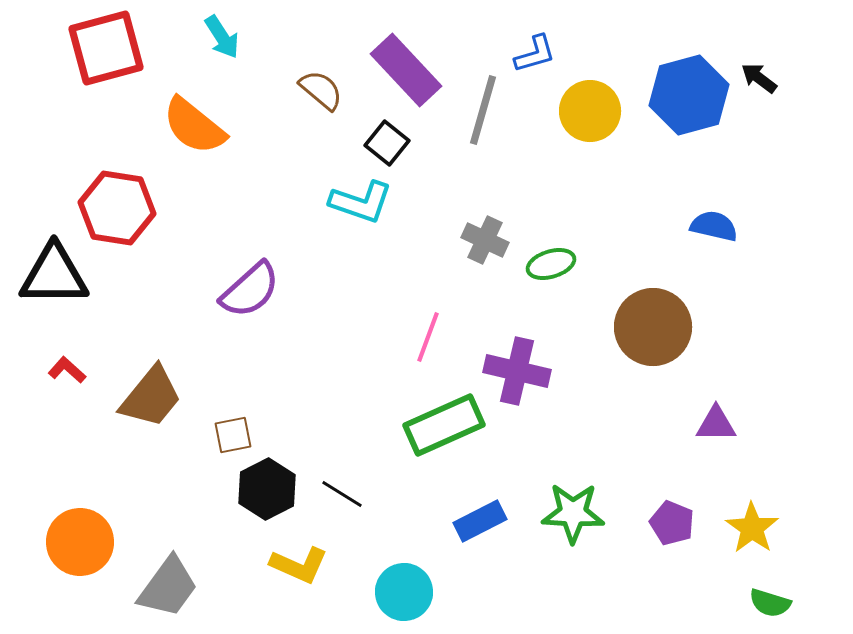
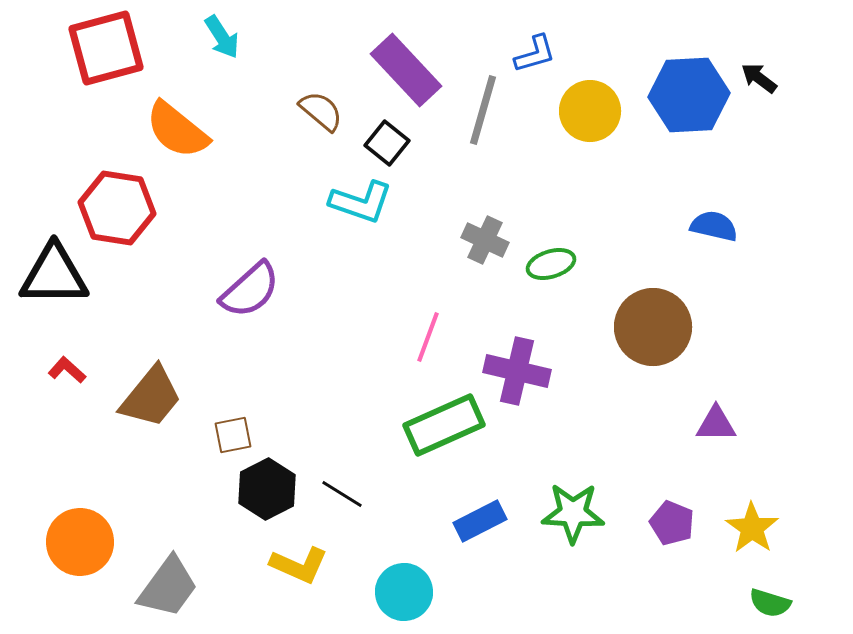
brown semicircle: moved 21 px down
blue hexagon: rotated 12 degrees clockwise
orange semicircle: moved 17 px left, 4 px down
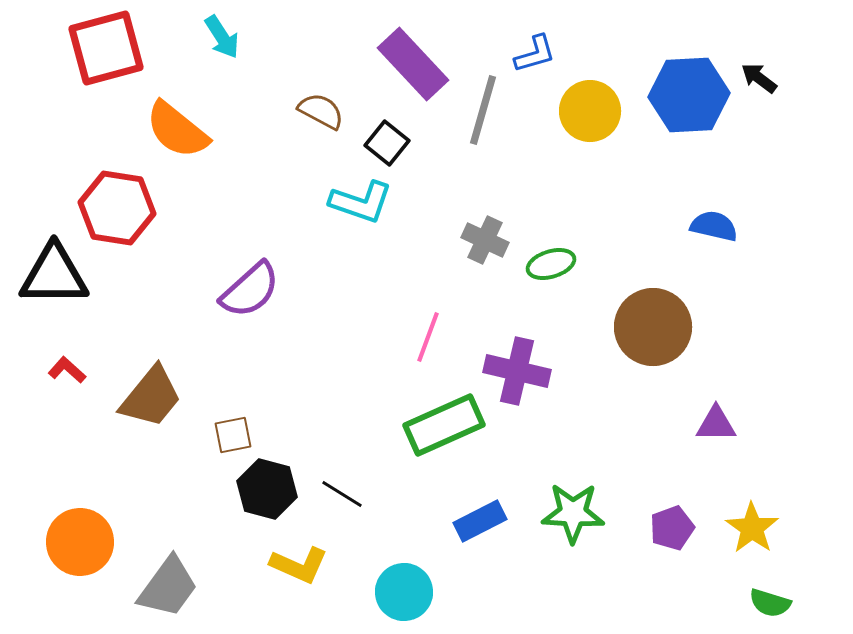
purple rectangle: moved 7 px right, 6 px up
brown semicircle: rotated 12 degrees counterclockwise
black hexagon: rotated 18 degrees counterclockwise
purple pentagon: moved 5 px down; rotated 30 degrees clockwise
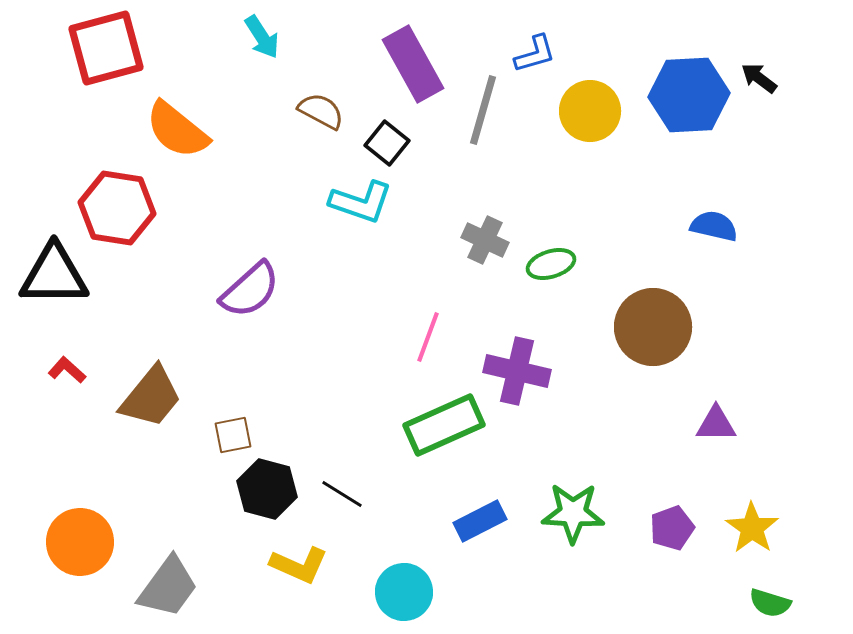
cyan arrow: moved 40 px right
purple rectangle: rotated 14 degrees clockwise
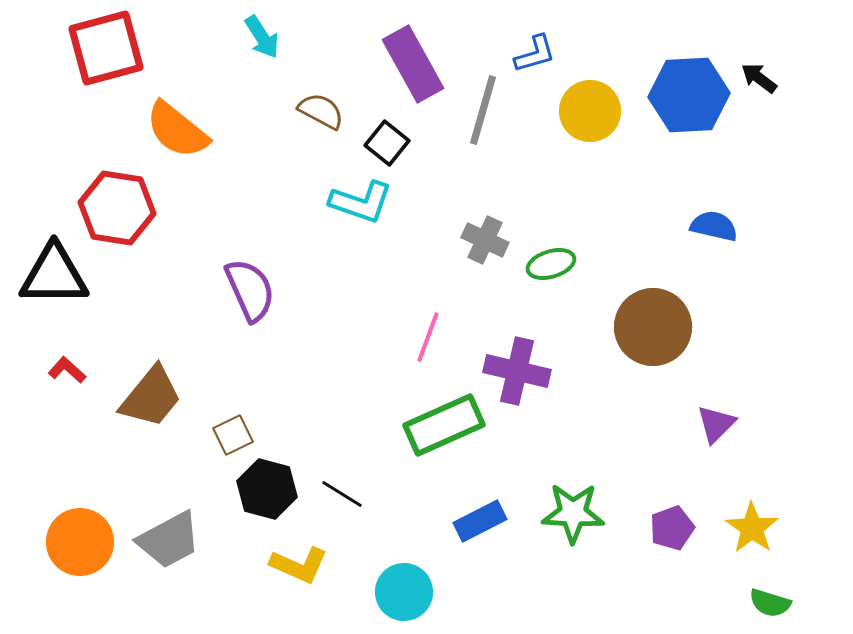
purple semicircle: rotated 72 degrees counterclockwise
purple triangle: rotated 45 degrees counterclockwise
brown square: rotated 15 degrees counterclockwise
gray trapezoid: moved 1 px right, 47 px up; rotated 26 degrees clockwise
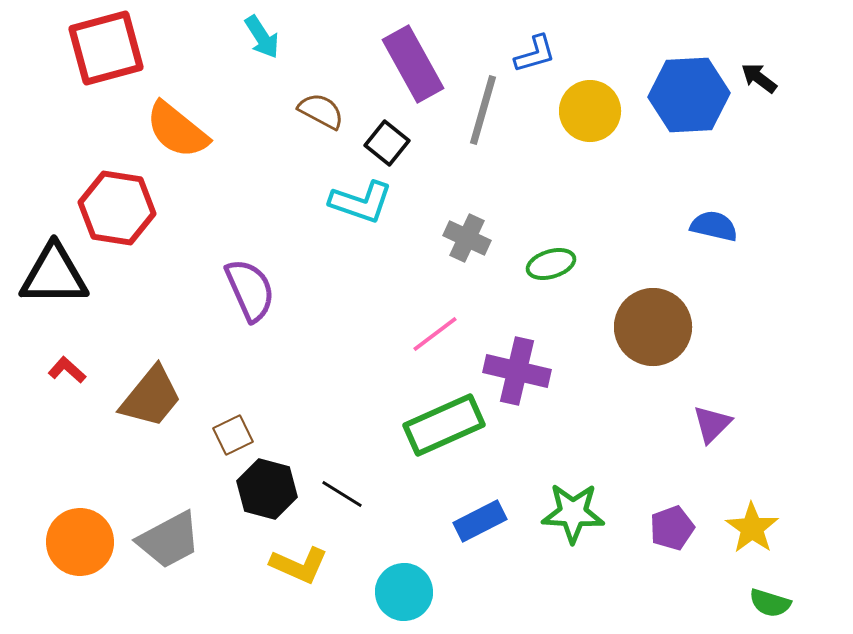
gray cross: moved 18 px left, 2 px up
pink line: moved 7 px right, 3 px up; rotated 33 degrees clockwise
purple triangle: moved 4 px left
